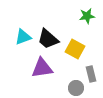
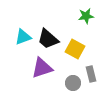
green star: moved 1 px left
purple triangle: rotated 10 degrees counterclockwise
gray circle: moved 3 px left, 5 px up
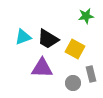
black trapezoid: rotated 10 degrees counterclockwise
purple triangle: rotated 20 degrees clockwise
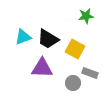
gray rectangle: moved 1 px left, 1 px up; rotated 56 degrees counterclockwise
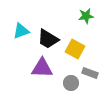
cyan triangle: moved 2 px left, 6 px up
gray circle: moved 2 px left
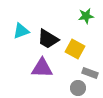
gray circle: moved 7 px right, 5 px down
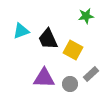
black trapezoid: rotated 35 degrees clockwise
yellow square: moved 2 px left, 1 px down
purple triangle: moved 2 px right, 10 px down
gray rectangle: moved 1 px right, 1 px down; rotated 63 degrees counterclockwise
gray circle: moved 8 px left, 4 px up
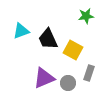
gray rectangle: moved 2 px left, 1 px up; rotated 28 degrees counterclockwise
purple triangle: rotated 25 degrees counterclockwise
gray circle: moved 2 px left, 1 px up
